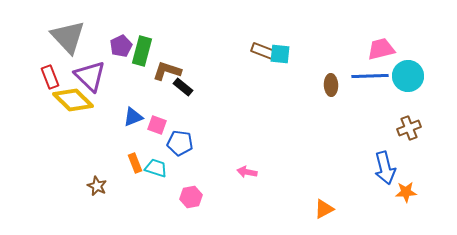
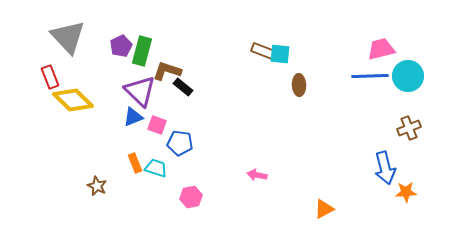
purple triangle: moved 50 px right, 15 px down
brown ellipse: moved 32 px left
pink arrow: moved 10 px right, 3 px down
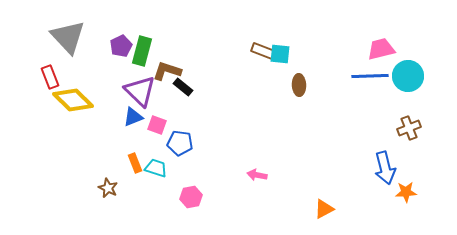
brown star: moved 11 px right, 2 px down
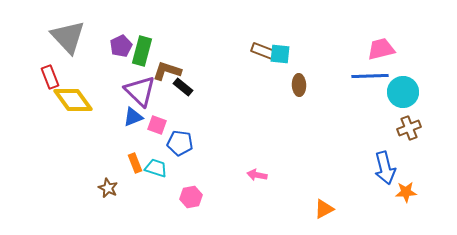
cyan circle: moved 5 px left, 16 px down
yellow diamond: rotated 9 degrees clockwise
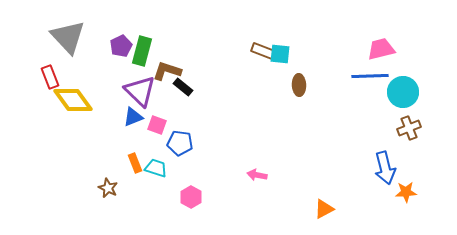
pink hexagon: rotated 20 degrees counterclockwise
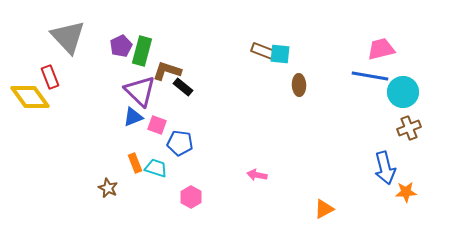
blue line: rotated 12 degrees clockwise
yellow diamond: moved 43 px left, 3 px up
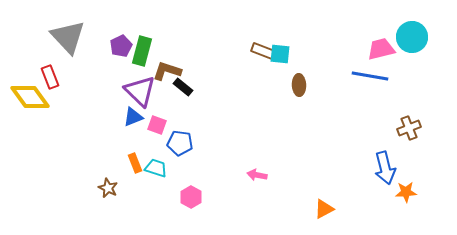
cyan circle: moved 9 px right, 55 px up
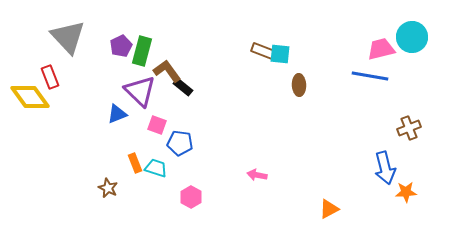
brown L-shape: rotated 36 degrees clockwise
blue triangle: moved 16 px left, 3 px up
orange triangle: moved 5 px right
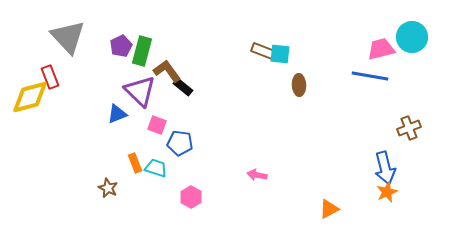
yellow diamond: rotated 69 degrees counterclockwise
orange star: moved 19 px left; rotated 20 degrees counterclockwise
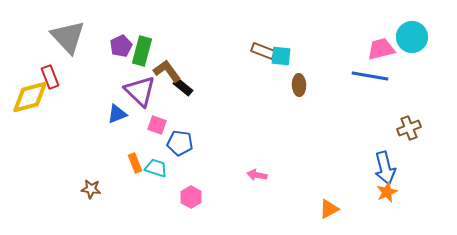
cyan square: moved 1 px right, 2 px down
brown star: moved 17 px left, 1 px down; rotated 18 degrees counterclockwise
